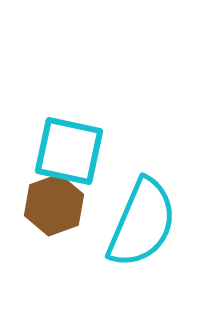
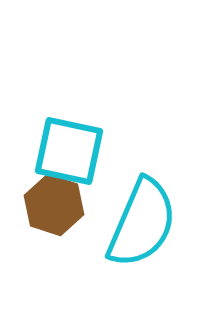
brown hexagon: rotated 22 degrees counterclockwise
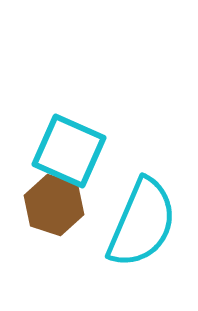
cyan square: rotated 12 degrees clockwise
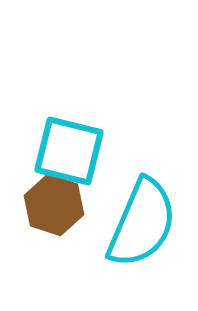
cyan square: rotated 10 degrees counterclockwise
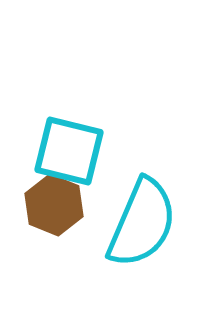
brown hexagon: rotated 4 degrees clockwise
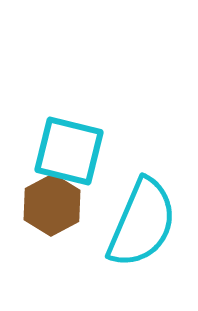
brown hexagon: moved 2 px left; rotated 10 degrees clockwise
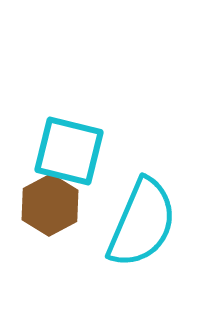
brown hexagon: moved 2 px left
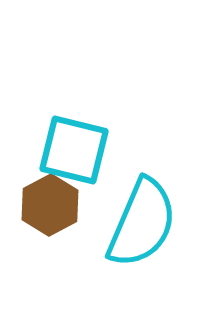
cyan square: moved 5 px right, 1 px up
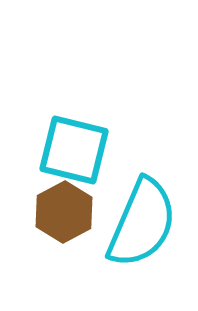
brown hexagon: moved 14 px right, 7 px down
